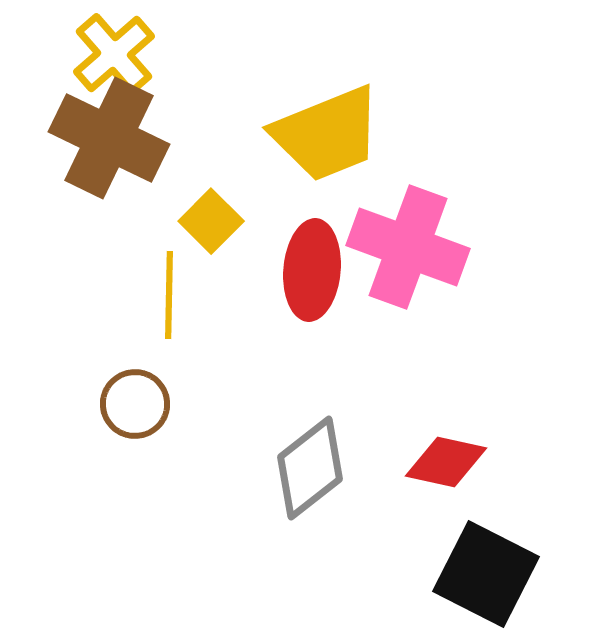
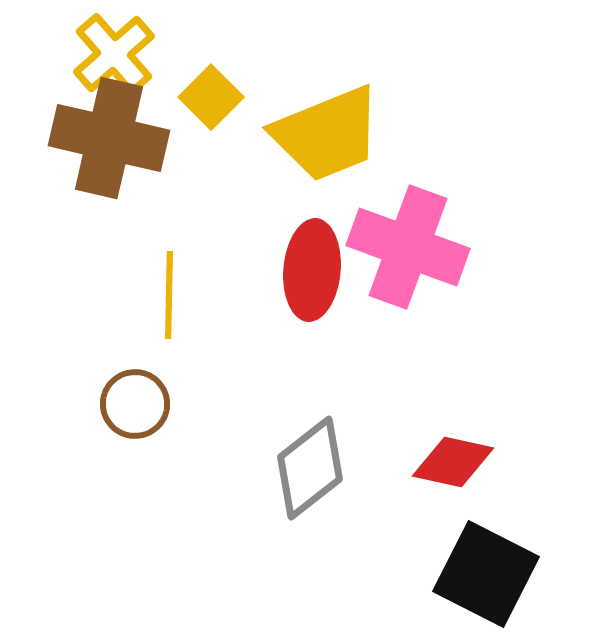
brown cross: rotated 13 degrees counterclockwise
yellow square: moved 124 px up
red diamond: moved 7 px right
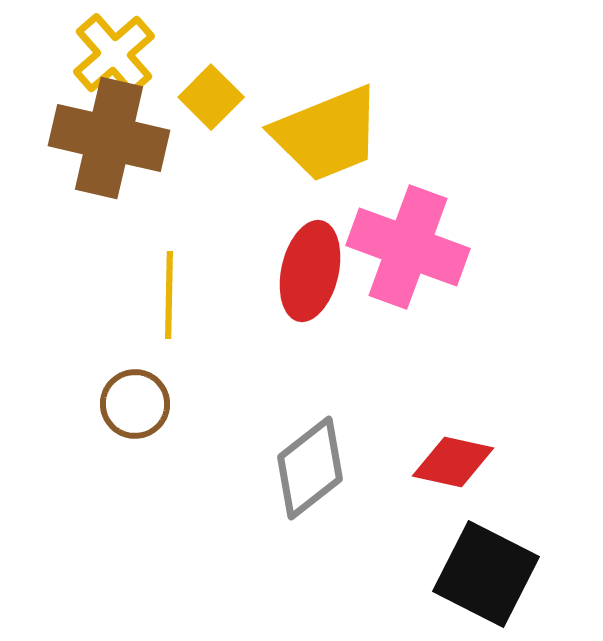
red ellipse: moved 2 px left, 1 px down; rotated 8 degrees clockwise
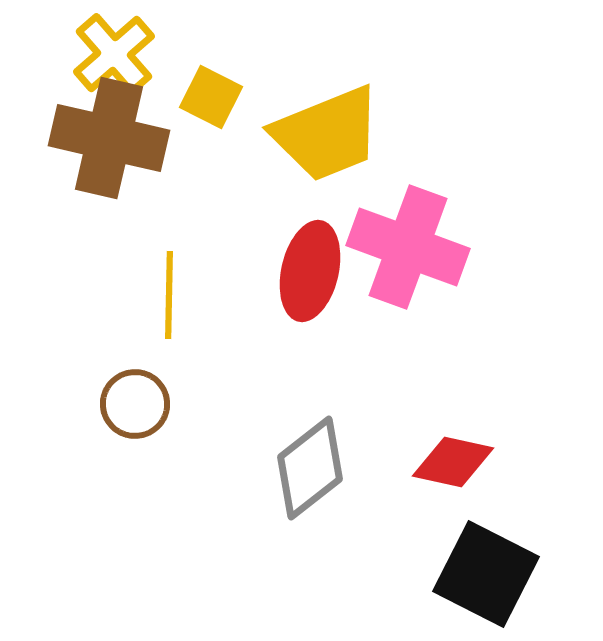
yellow square: rotated 18 degrees counterclockwise
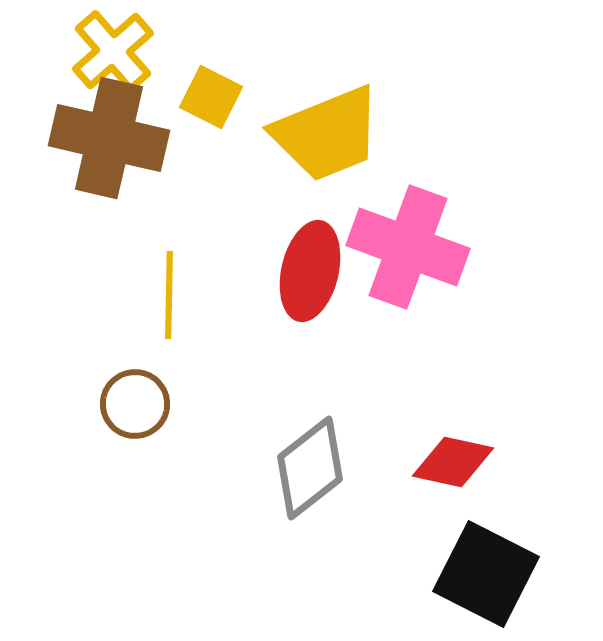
yellow cross: moved 1 px left, 3 px up
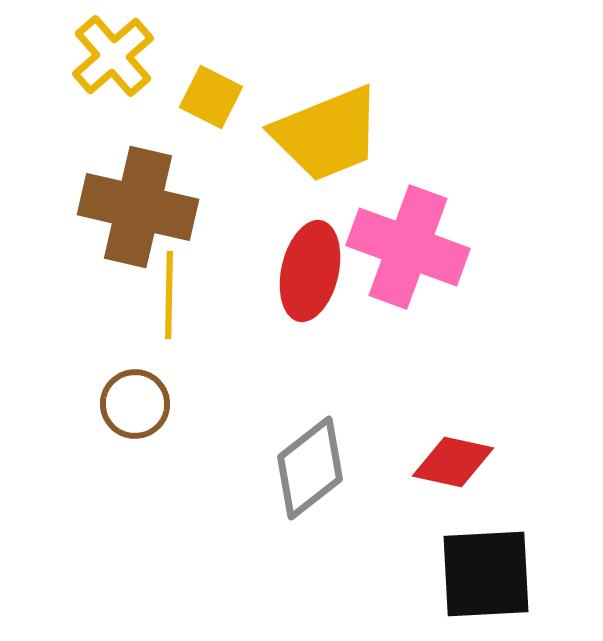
yellow cross: moved 5 px down
brown cross: moved 29 px right, 69 px down
black square: rotated 30 degrees counterclockwise
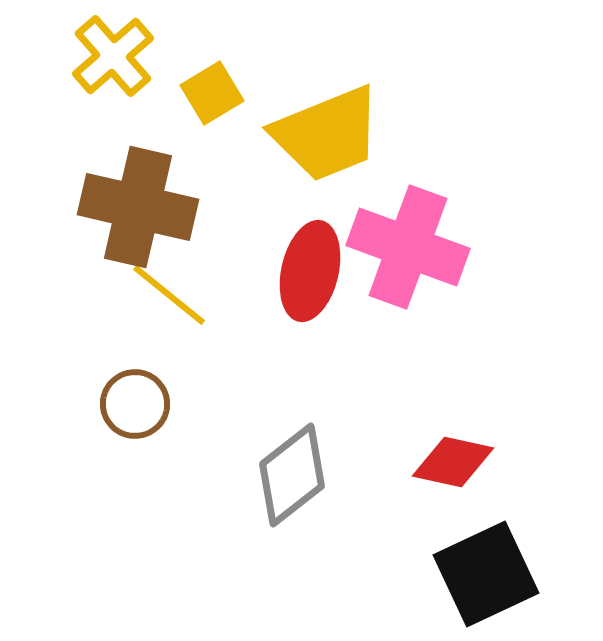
yellow square: moved 1 px right, 4 px up; rotated 32 degrees clockwise
yellow line: rotated 52 degrees counterclockwise
gray diamond: moved 18 px left, 7 px down
black square: rotated 22 degrees counterclockwise
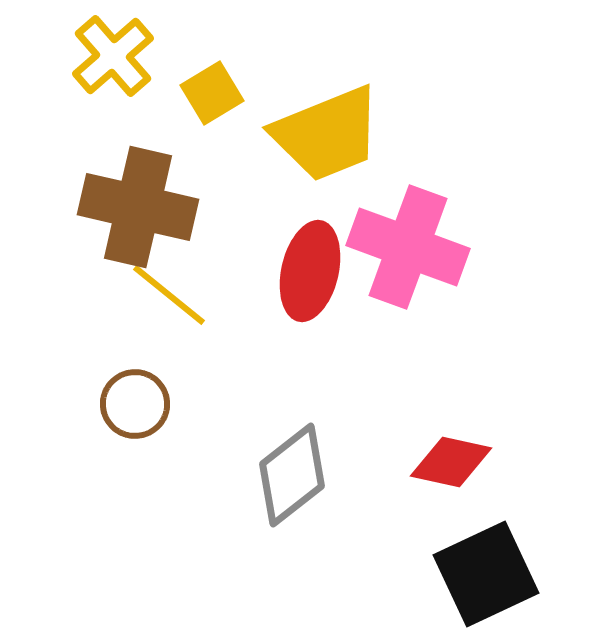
red diamond: moved 2 px left
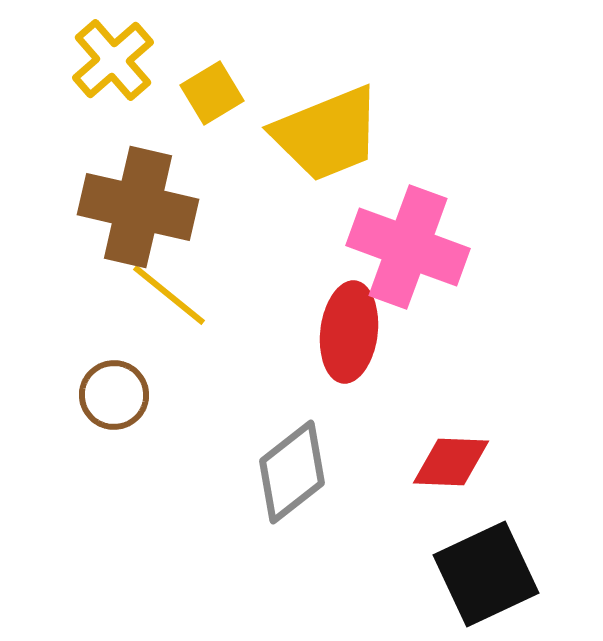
yellow cross: moved 4 px down
red ellipse: moved 39 px right, 61 px down; rotated 6 degrees counterclockwise
brown circle: moved 21 px left, 9 px up
red diamond: rotated 10 degrees counterclockwise
gray diamond: moved 3 px up
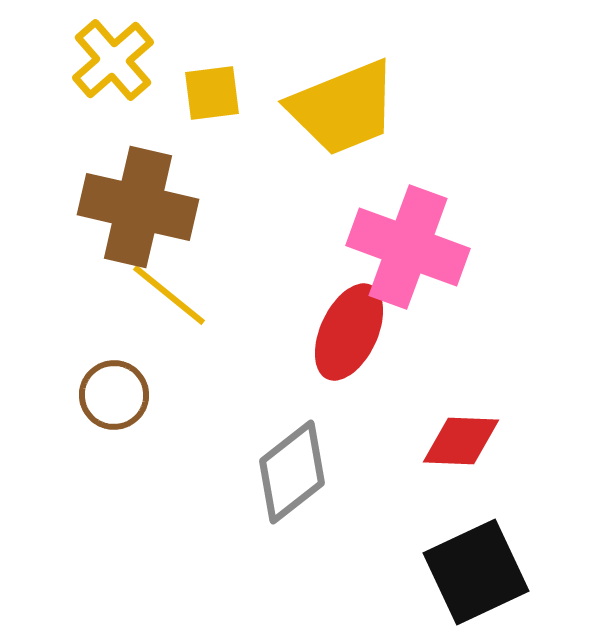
yellow square: rotated 24 degrees clockwise
yellow trapezoid: moved 16 px right, 26 px up
red ellipse: rotated 18 degrees clockwise
red diamond: moved 10 px right, 21 px up
black square: moved 10 px left, 2 px up
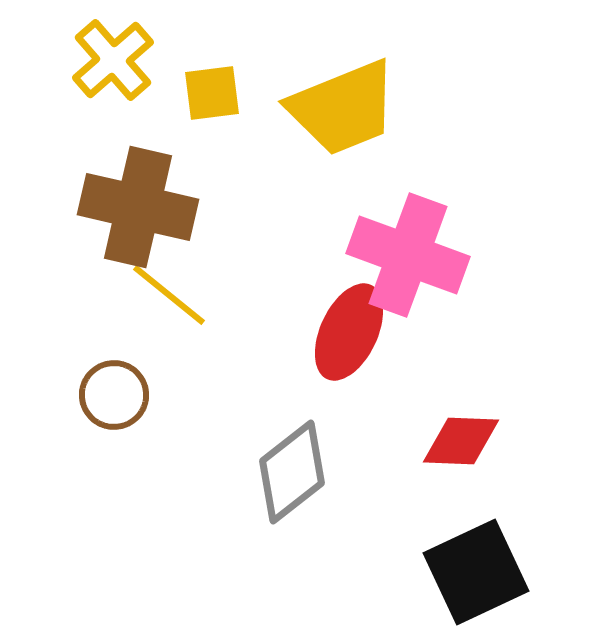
pink cross: moved 8 px down
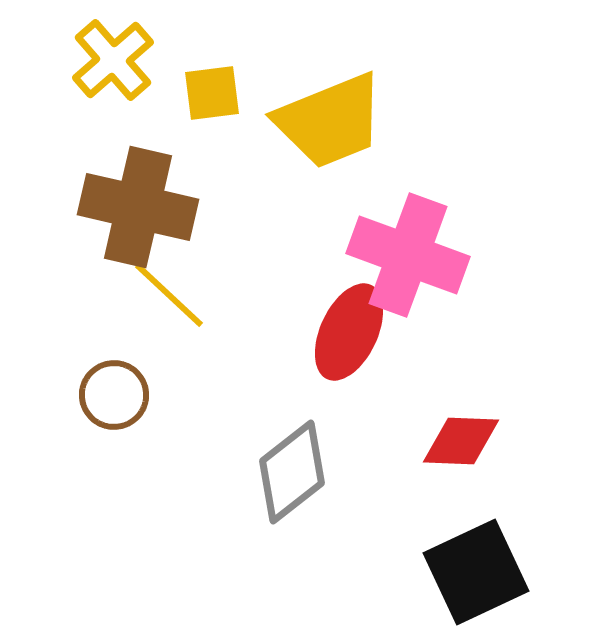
yellow trapezoid: moved 13 px left, 13 px down
yellow line: rotated 4 degrees clockwise
